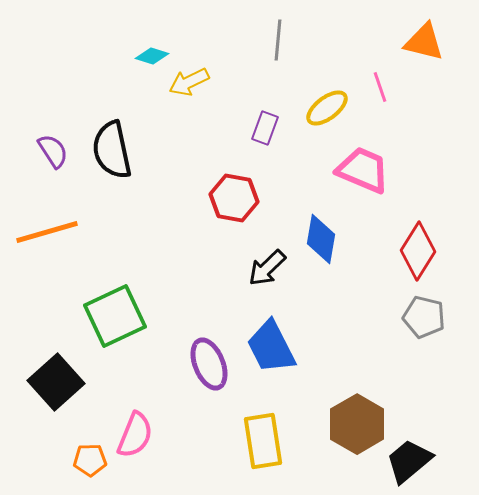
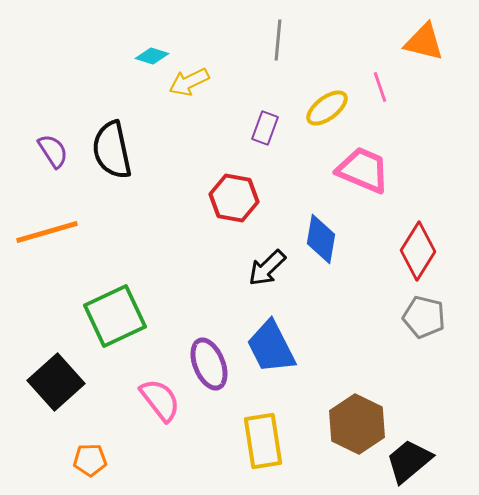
brown hexagon: rotated 4 degrees counterclockwise
pink semicircle: moved 25 px right, 35 px up; rotated 60 degrees counterclockwise
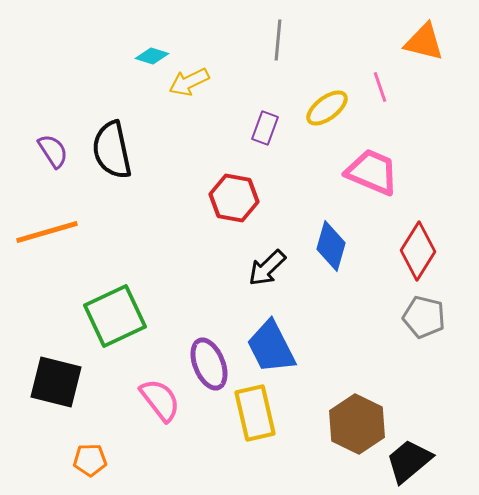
pink trapezoid: moved 9 px right, 2 px down
blue diamond: moved 10 px right, 7 px down; rotated 6 degrees clockwise
black square: rotated 34 degrees counterclockwise
yellow rectangle: moved 8 px left, 28 px up; rotated 4 degrees counterclockwise
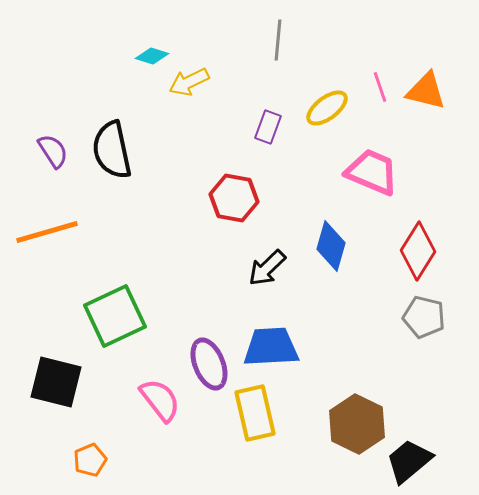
orange triangle: moved 2 px right, 49 px down
purple rectangle: moved 3 px right, 1 px up
blue trapezoid: rotated 114 degrees clockwise
orange pentagon: rotated 20 degrees counterclockwise
